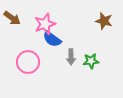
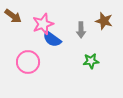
brown arrow: moved 1 px right, 2 px up
pink star: moved 2 px left
gray arrow: moved 10 px right, 27 px up
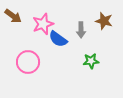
blue semicircle: moved 6 px right
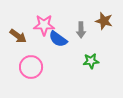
brown arrow: moved 5 px right, 20 px down
pink star: moved 1 px right, 1 px down; rotated 20 degrees clockwise
pink circle: moved 3 px right, 5 px down
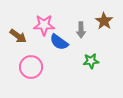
brown star: rotated 18 degrees clockwise
blue semicircle: moved 1 px right, 3 px down
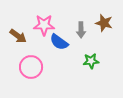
brown star: moved 2 px down; rotated 18 degrees counterclockwise
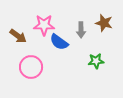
green star: moved 5 px right
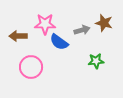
pink star: moved 1 px right, 1 px up
gray arrow: moved 1 px right; rotated 105 degrees counterclockwise
brown arrow: rotated 144 degrees clockwise
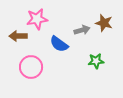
pink star: moved 8 px left, 5 px up; rotated 10 degrees counterclockwise
blue semicircle: moved 2 px down
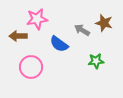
gray arrow: rotated 133 degrees counterclockwise
